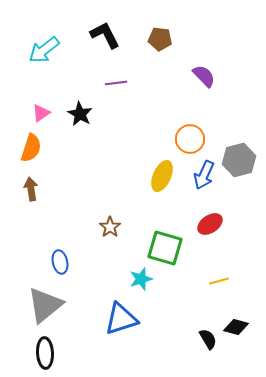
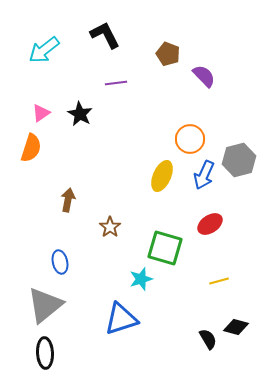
brown pentagon: moved 8 px right, 15 px down; rotated 15 degrees clockwise
brown arrow: moved 37 px right, 11 px down; rotated 20 degrees clockwise
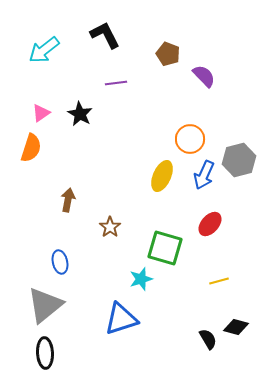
red ellipse: rotated 15 degrees counterclockwise
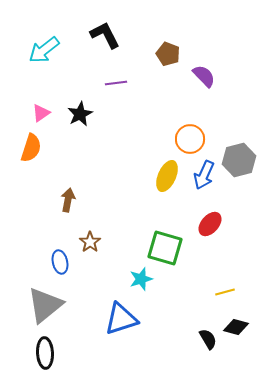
black star: rotated 15 degrees clockwise
yellow ellipse: moved 5 px right
brown star: moved 20 px left, 15 px down
yellow line: moved 6 px right, 11 px down
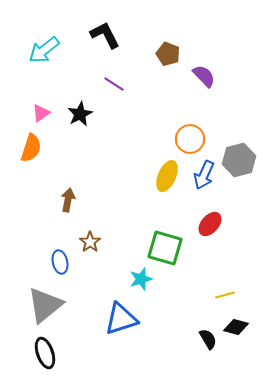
purple line: moved 2 px left, 1 px down; rotated 40 degrees clockwise
yellow line: moved 3 px down
black ellipse: rotated 16 degrees counterclockwise
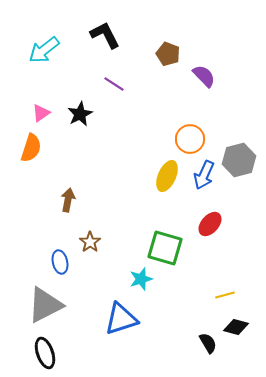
gray triangle: rotated 12 degrees clockwise
black semicircle: moved 4 px down
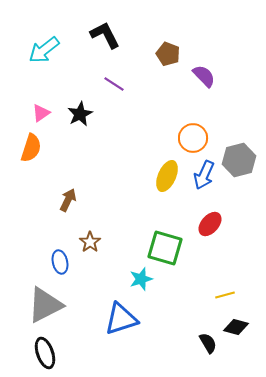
orange circle: moved 3 px right, 1 px up
brown arrow: rotated 15 degrees clockwise
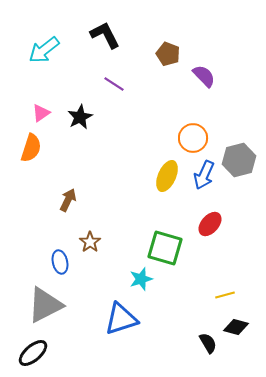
black star: moved 3 px down
black ellipse: moved 12 px left; rotated 68 degrees clockwise
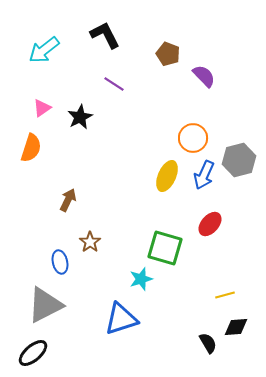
pink triangle: moved 1 px right, 5 px up
black diamond: rotated 20 degrees counterclockwise
